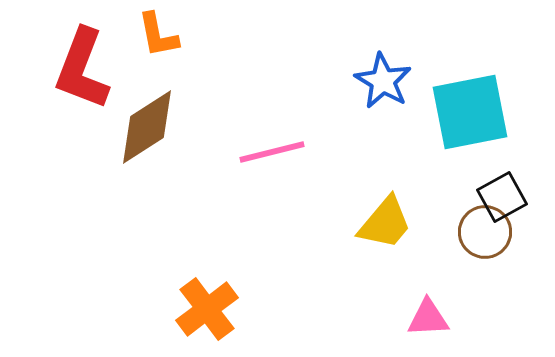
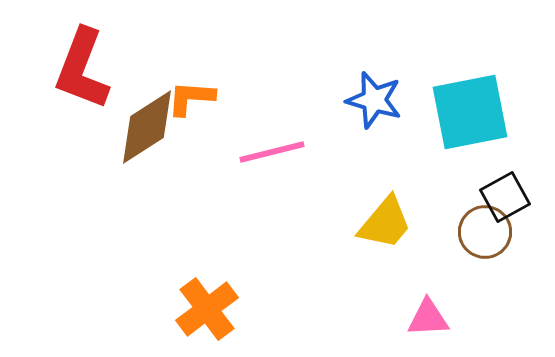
orange L-shape: moved 33 px right, 63 px down; rotated 105 degrees clockwise
blue star: moved 9 px left, 19 px down; rotated 14 degrees counterclockwise
black square: moved 3 px right
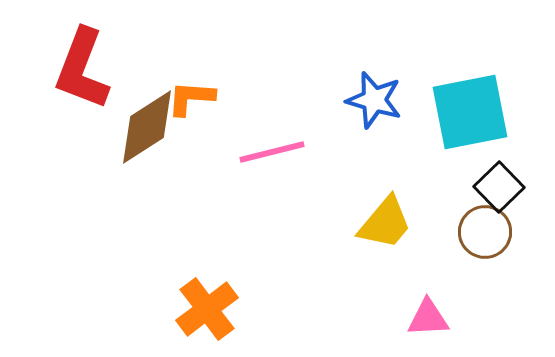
black square: moved 6 px left, 10 px up; rotated 15 degrees counterclockwise
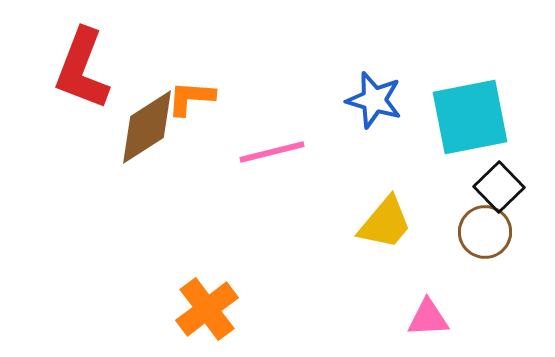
cyan square: moved 5 px down
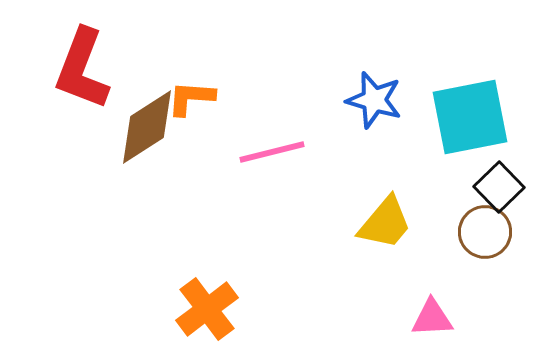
pink triangle: moved 4 px right
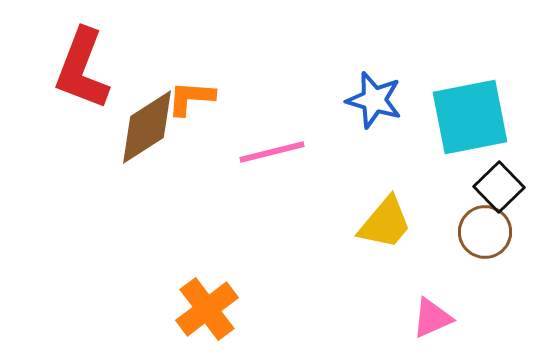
pink triangle: rotated 21 degrees counterclockwise
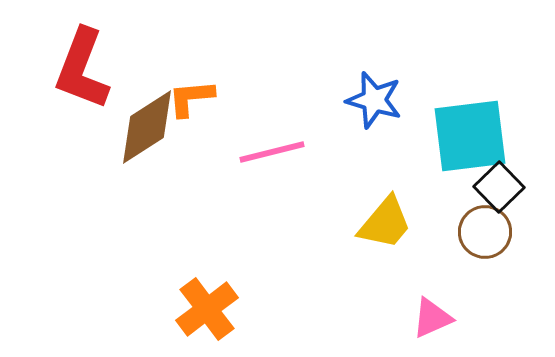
orange L-shape: rotated 9 degrees counterclockwise
cyan square: moved 19 px down; rotated 4 degrees clockwise
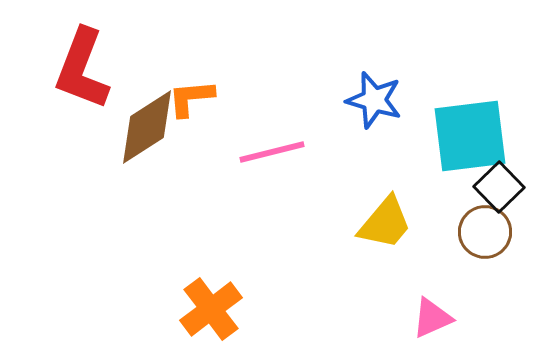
orange cross: moved 4 px right
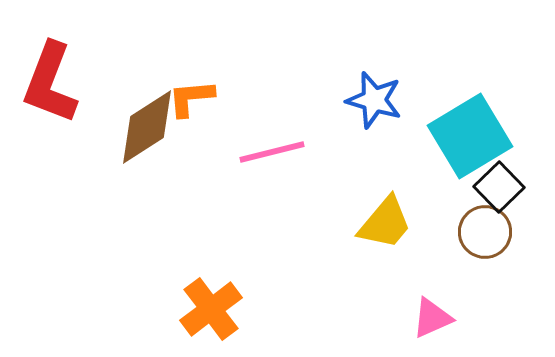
red L-shape: moved 32 px left, 14 px down
cyan square: rotated 24 degrees counterclockwise
